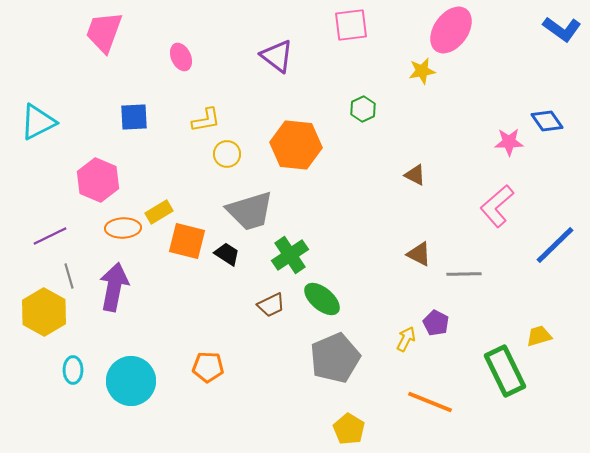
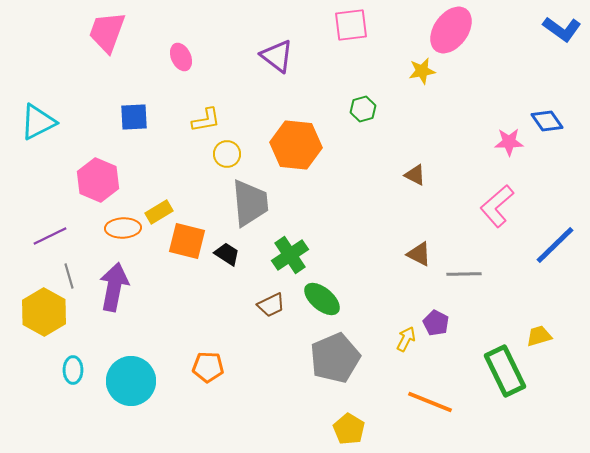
pink trapezoid at (104, 32): moved 3 px right
green hexagon at (363, 109): rotated 10 degrees clockwise
gray trapezoid at (250, 211): moved 8 px up; rotated 78 degrees counterclockwise
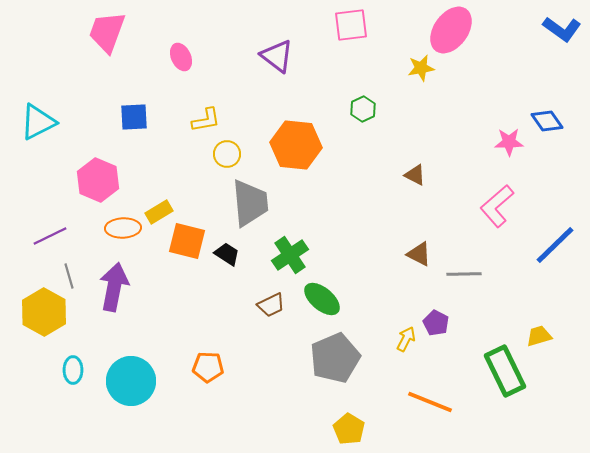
yellow star at (422, 71): moved 1 px left, 3 px up
green hexagon at (363, 109): rotated 10 degrees counterclockwise
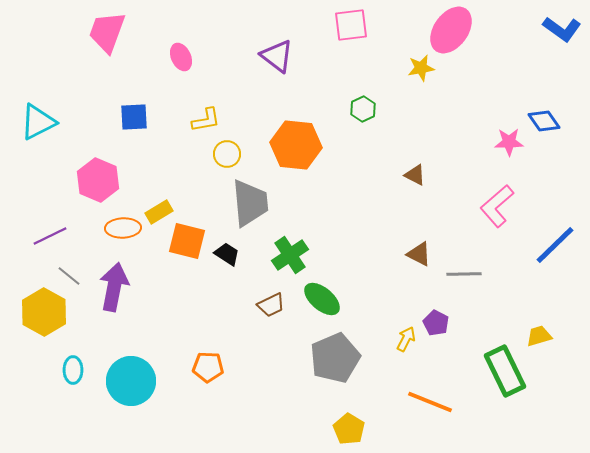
blue diamond at (547, 121): moved 3 px left
gray line at (69, 276): rotated 35 degrees counterclockwise
